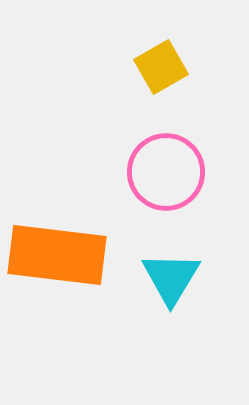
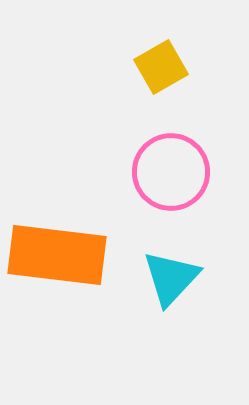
pink circle: moved 5 px right
cyan triangle: rotated 12 degrees clockwise
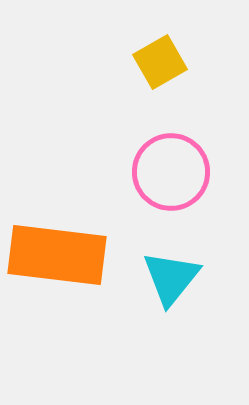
yellow square: moved 1 px left, 5 px up
cyan triangle: rotated 4 degrees counterclockwise
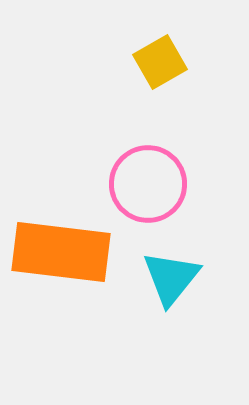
pink circle: moved 23 px left, 12 px down
orange rectangle: moved 4 px right, 3 px up
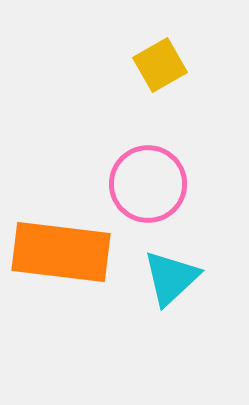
yellow square: moved 3 px down
cyan triangle: rotated 8 degrees clockwise
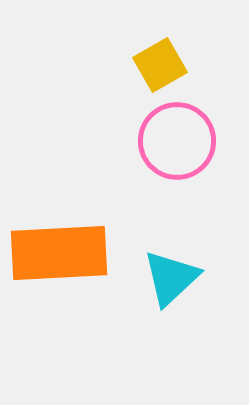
pink circle: moved 29 px right, 43 px up
orange rectangle: moved 2 px left, 1 px down; rotated 10 degrees counterclockwise
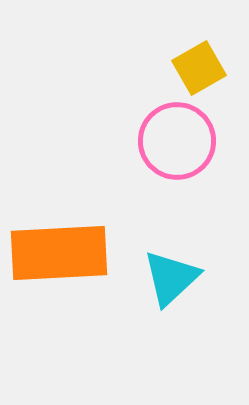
yellow square: moved 39 px right, 3 px down
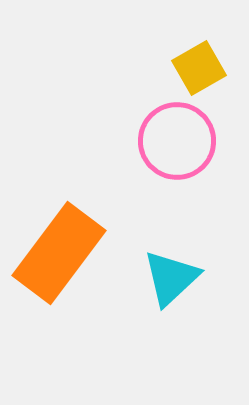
orange rectangle: rotated 50 degrees counterclockwise
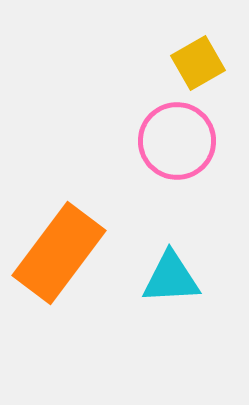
yellow square: moved 1 px left, 5 px up
cyan triangle: rotated 40 degrees clockwise
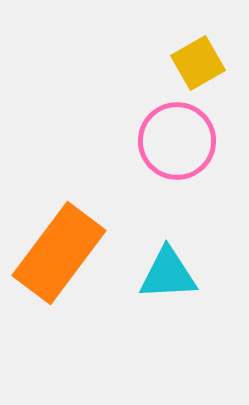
cyan triangle: moved 3 px left, 4 px up
